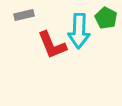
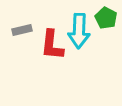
gray rectangle: moved 2 px left, 15 px down
red L-shape: rotated 28 degrees clockwise
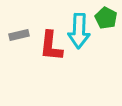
gray rectangle: moved 3 px left, 5 px down
red L-shape: moved 1 px left, 1 px down
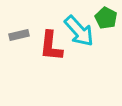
cyan arrow: rotated 44 degrees counterclockwise
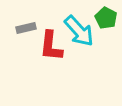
gray rectangle: moved 7 px right, 7 px up
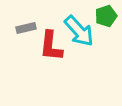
green pentagon: moved 2 px up; rotated 25 degrees clockwise
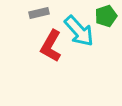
gray rectangle: moved 13 px right, 15 px up
red L-shape: rotated 24 degrees clockwise
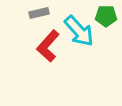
green pentagon: rotated 20 degrees clockwise
red L-shape: moved 3 px left; rotated 12 degrees clockwise
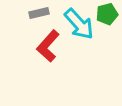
green pentagon: moved 1 px right, 2 px up; rotated 15 degrees counterclockwise
cyan arrow: moved 7 px up
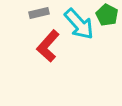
green pentagon: moved 1 px down; rotated 30 degrees counterclockwise
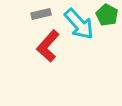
gray rectangle: moved 2 px right, 1 px down
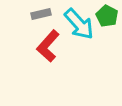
green pentagon: moved 1 px down
